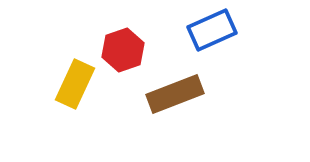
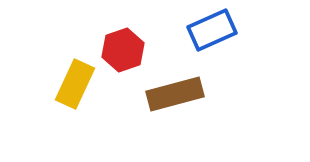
brown rectangle: rotated 6 degrees clockwise
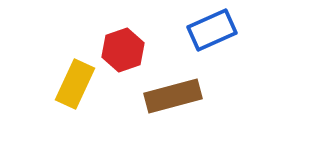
brown rectangle: moved 2 px left, 2 px down
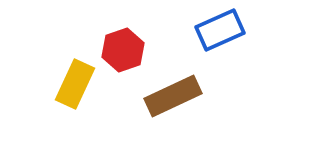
blue rectangle: moved 8 px right
brown rectangle: rotated 10 degrees counterclockwise
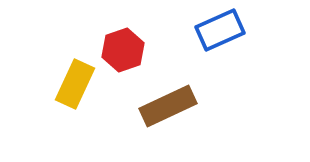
brown rectangle: moved 5 px left, 10 px down
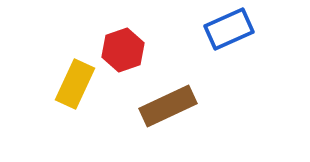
blue rectangle: moved 9 px right, 1 px up
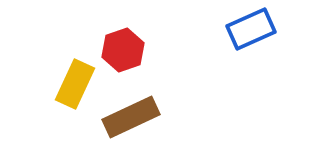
blue rectangle: moved 22 px right
brown rectangle: moved 37 px left, 11 px down
